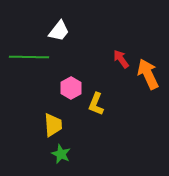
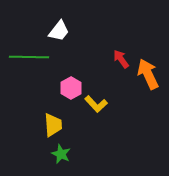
yellow L-shape: rotated 65 degrees counterclockwise
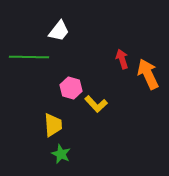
red arrow: moved 1 px right; rotated 18 degrees clockwise
pink hexagon: rotated 15 degrees counterclockwise
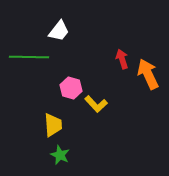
green star: moved 1 px left, 1 px down
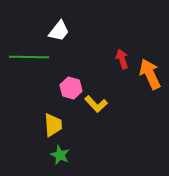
orange arrow: moved 2 px right
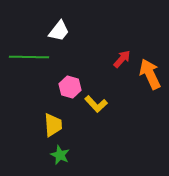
red arrow: rotated 60 degrees clockwise
pink hexagon: moved 1 px left, 1 px up
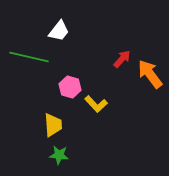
green line: rotated 12 degrees clockwise
orange arrow: rotated 12 degrees counterclockwise
green star: moved 1 px left; rotated 18 degrees counterclockwise
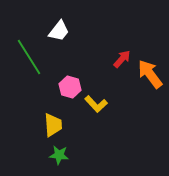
green line: rotated 45 degrees clockwise
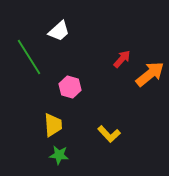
white trapezoid: rotated 10 degrees clockwise
orange arrow: rotated 88 degrees clockwise
yellow L-shape: moved 13 px right, 30 px down
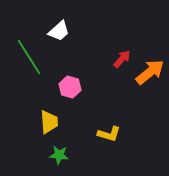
orange arrow: moved 2 px up
yellow trapezoid: moved 4 px left, 3 px up
yellow L-shape: rotated 30 degrees counterclockwise
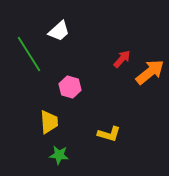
green line: moved 3 px up
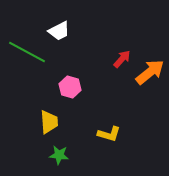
white trapezoid: rotated 15 degrees clockwise
green line: moved 2 px left, 2 px up; rotated 30 degrees counterclockwise
